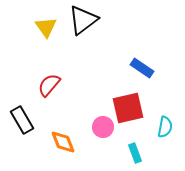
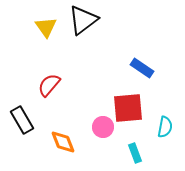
red square: rotated 8 degrees clockwise
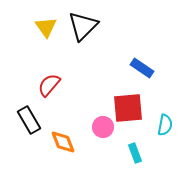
black triangle: moved 6 px down; rotated 8 degrees counterclockwise
black rectangle: moved 7 px right
cyan semicircle: moved 2 px up
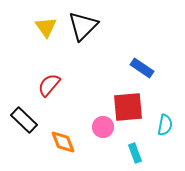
red square: moved 1 px up
black rectangle: moved 5 px left; rotated 16 degrees counterclockwise
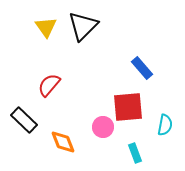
blue rectangle: rotated 15 degrees clockwise
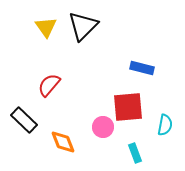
blue rectangle: rotated 35 degrees counterclockwise
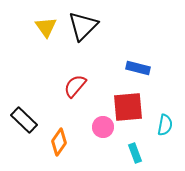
blue rectangle: moved 4 px left
red semicircle: moved 26 px right, 1 px down
orange diamond: moved 4 px left; rotated 56 degrees clockwise
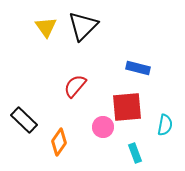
red square: moved 1 px left
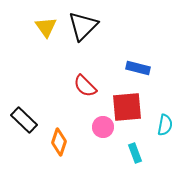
red semicircle: moved 10 px right; rotated 85 degrees counterclockwise
orange diamond: rotated 16 degrees counterclockwise
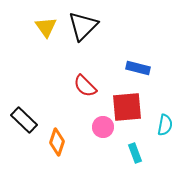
orange diamond: moved 2 px left
